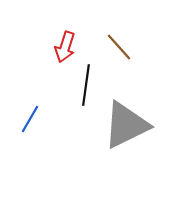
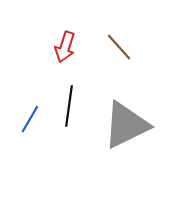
black line: moved 17 px left, 21 px down
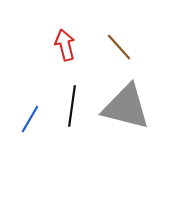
red arrow: moved 2 px up; rotated 148 degrees clockwise
black line: moved 3 px right
gray triangle: moved 18 px up; rotated 40 degrees clockwise
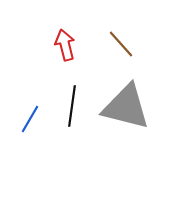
brown line: moved 2 px right, 3 px up
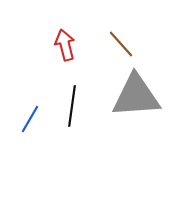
gray triangle: moved 10 px right, 11 px up; rotated 18 degrees counterclockwise
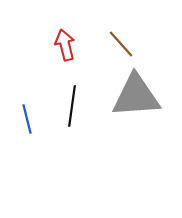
blue line: moved 3 px left; rotated 44 degrees counterclockwise
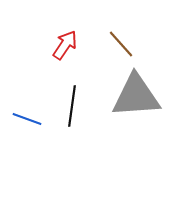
red arrow: rotated 48 degrees clockwise
blue line: rotated 56 degrees counterclockwise
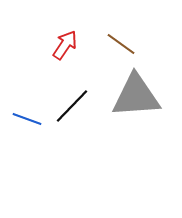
brown line: rotated 12 degrees counterclockwise
black line: rotated 36 degrees clockwise
